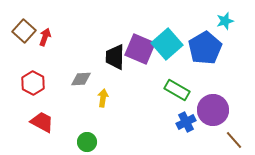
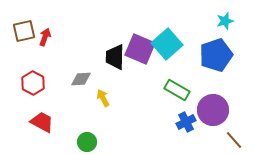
brown square: rotated 35 degrees clockwise
blue pentagon: moved 11 px right, 7 px down; rotated 12 degrees clockwise
yellow arrow: rotated 36 degrees counterclockwise
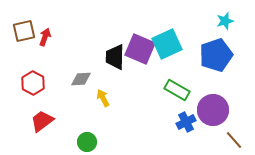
cyan square: rotated 16 degrees clockwise
red trapezoid: moved 1 px up; rotated 65 degrees counterclockwise
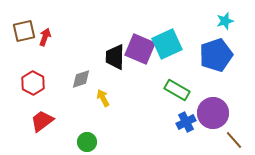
gray diamond: rotated 15 degrees counterclockwise
purple circle: moved 3 px down
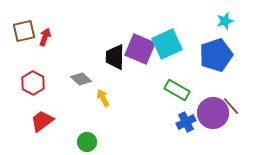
gray diamond: rotated 60 degrees clockwise
brown line: moved 3 px left, 34 px up
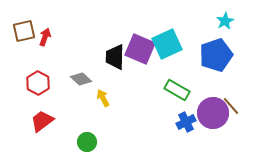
cyan star: rotated 12 degrees counterclockwise
red hexagon: moved 5 px right
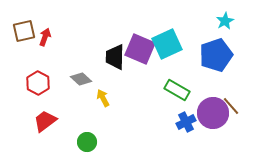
red trapezoid: moved 3 px right
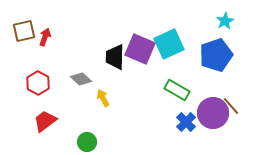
cyan square: moved 2 px right
blue cross: rotated 18 degrees counterclockwise
